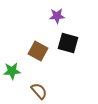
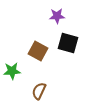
brown semicircle: rotated 114 degrees counterclockwise
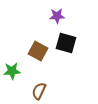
black square: moved 2 px left
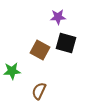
purple star: moved 1 px right, 1 px down
brown square: moved 2 px right, 1 px up
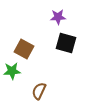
brown square: moved 16 px left, 1 px up
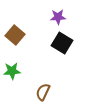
black square: moved 4 px left; rotated 15 degrees clockwise
brown square: moved 9 px left, 14 px up; rotated 12 degrees clockwise
brown semicircle: moved 4 px right, 1 px down
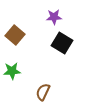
purple star: moved 4 px left
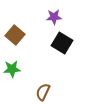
green star: moved 2 px up
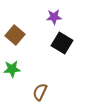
brown semicircle: moved 3 px left
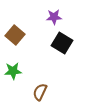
green star: moved 1 px right, 2 px down
